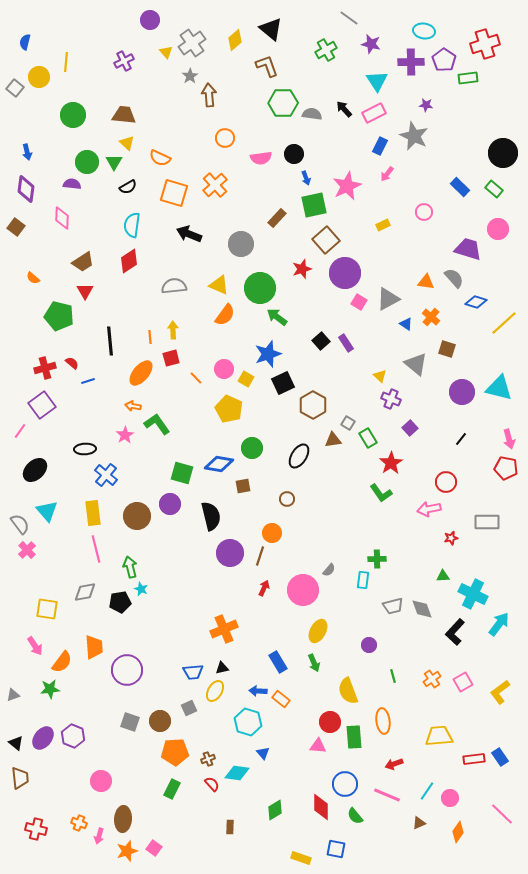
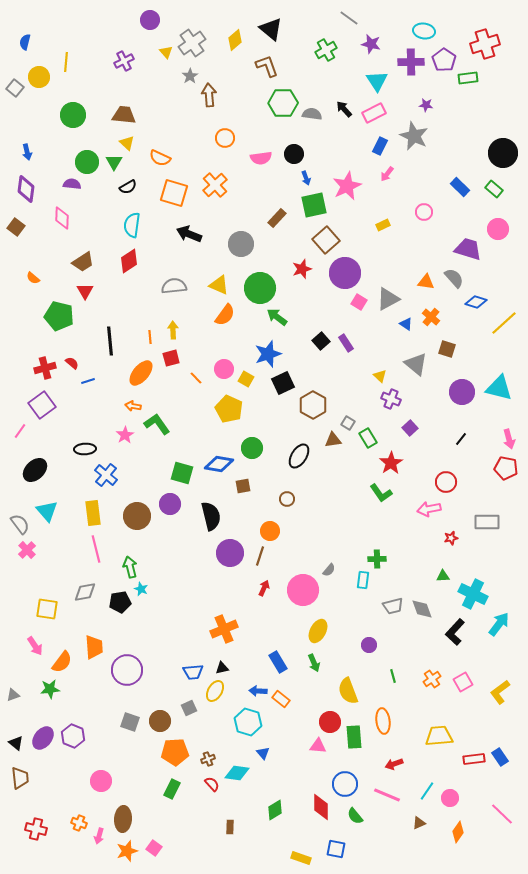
orange circle at (272, 533): moved 2 px left, 2 px up
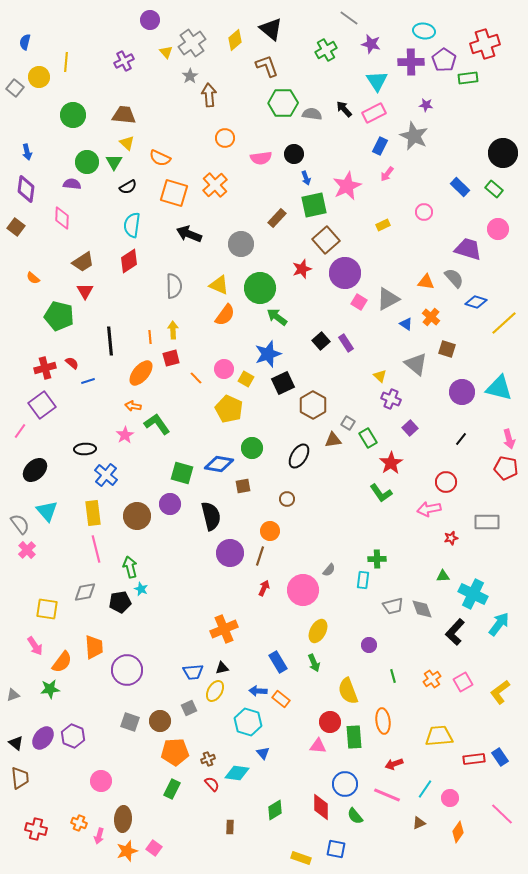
gray semicircle at (174, 286): rotated 95 degrees clockwise
cyan line at (427, 791): moved 2 px left, 2 px up
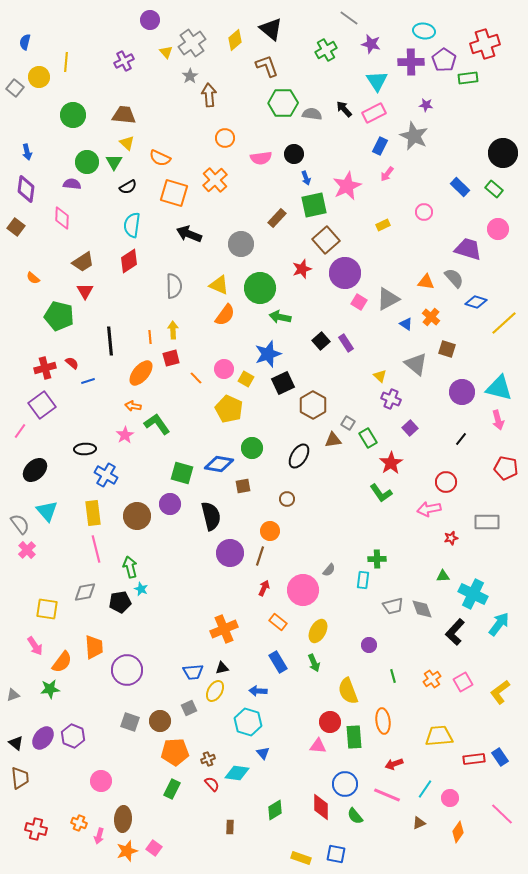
orange cross at (215, 185): moved 5 px up
green arrow at (277, 317): moved 3 px right; rotated 25 degrees counterclockwise
pink arrow at (509, 439): moved 11 px left, 19 px up
blue cross at (106, 475): rotated 10 degrees counterclockwise
orange rectangle at (281, 699): moved 3 px left, 77 px up
blue square at (336, 849): moved 5 px down
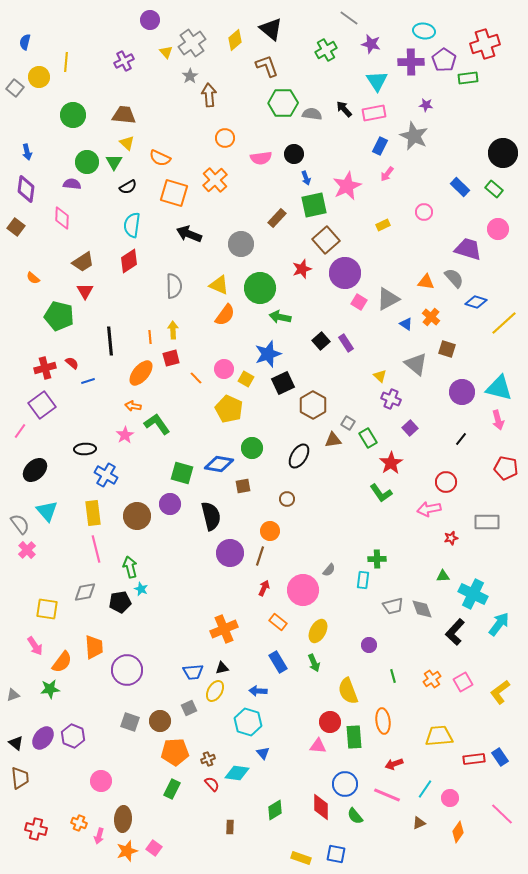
pink rectangle at (374, 113): rotated 15 degrees clockwise
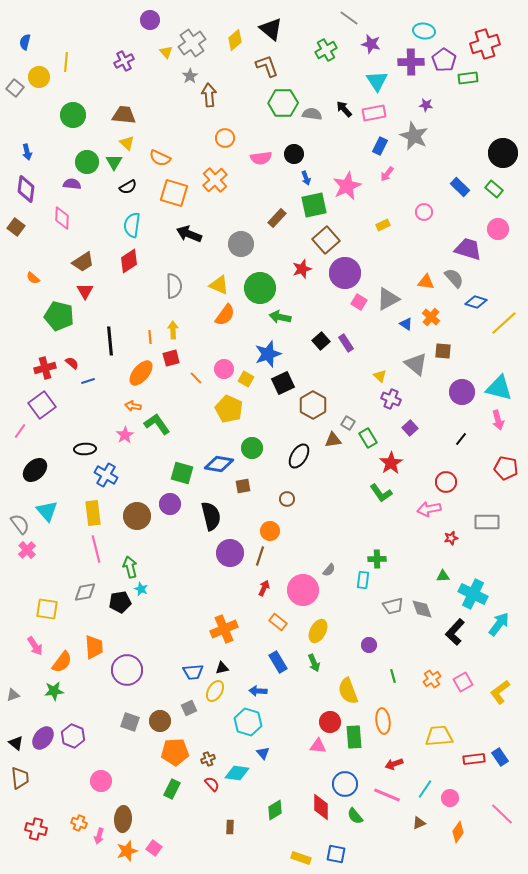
brown square at (447, 349): moved 4 px left, 2 px down; rotated 12 degrees counterclockwise
green star at (50, 689): moved 4 px right, 2 px down
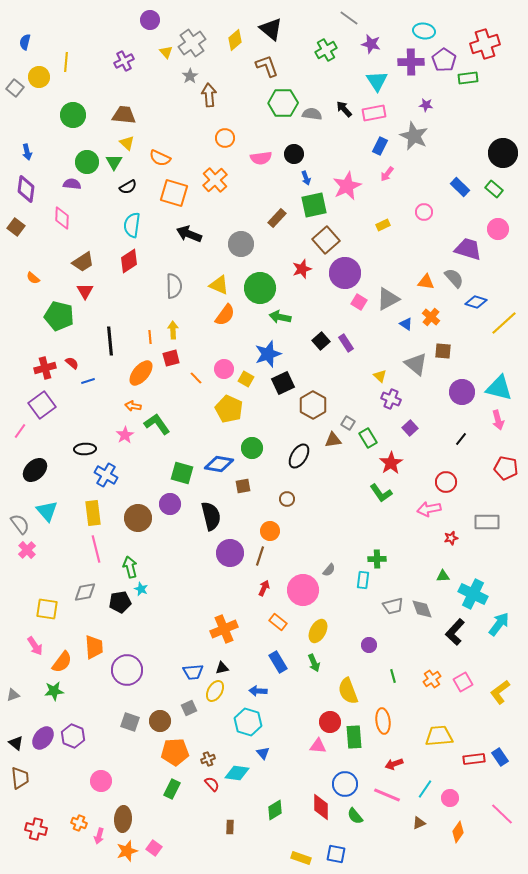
brown circle at (137, 516): moved 1 px right, 2 px down
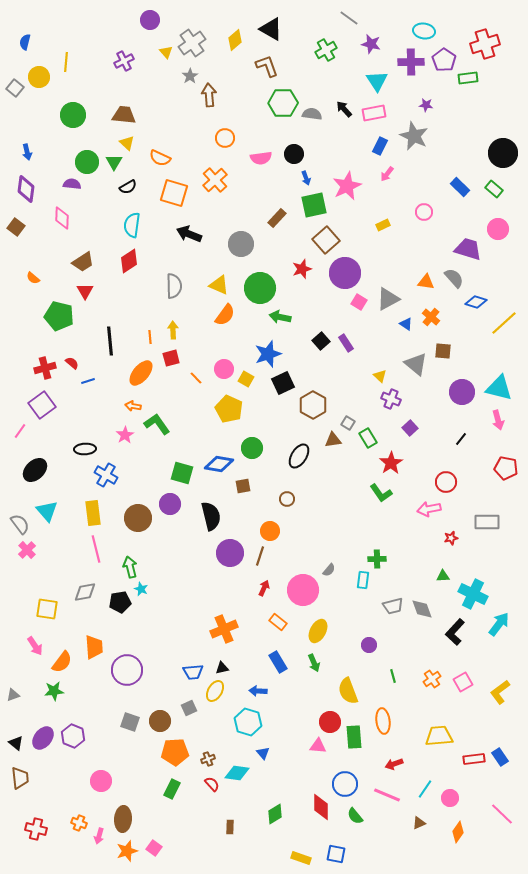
black triangle at (271, 29): rotated 10 degrees counterclockwise
green diamond at (275, 810): moved 4 px down
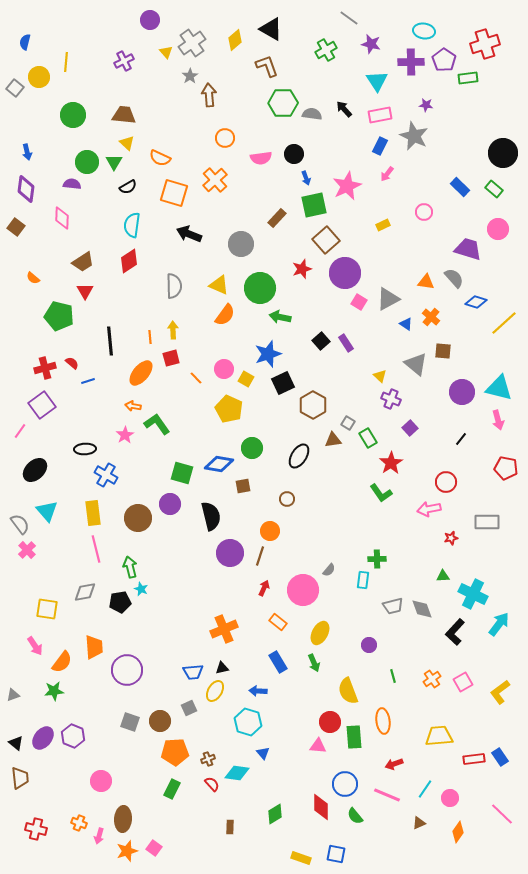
pink rectangle at (374, 113): moved 6 px right, 2 px down
yellow ellipse at (318, 631): moved 2 px right, 2 px down
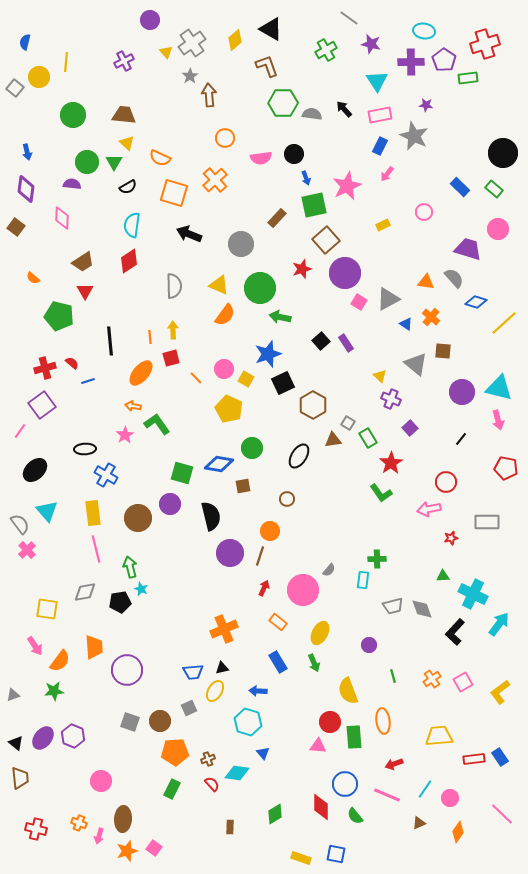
orange semicircle at (62, 662): moved 2 px left, 1 px up
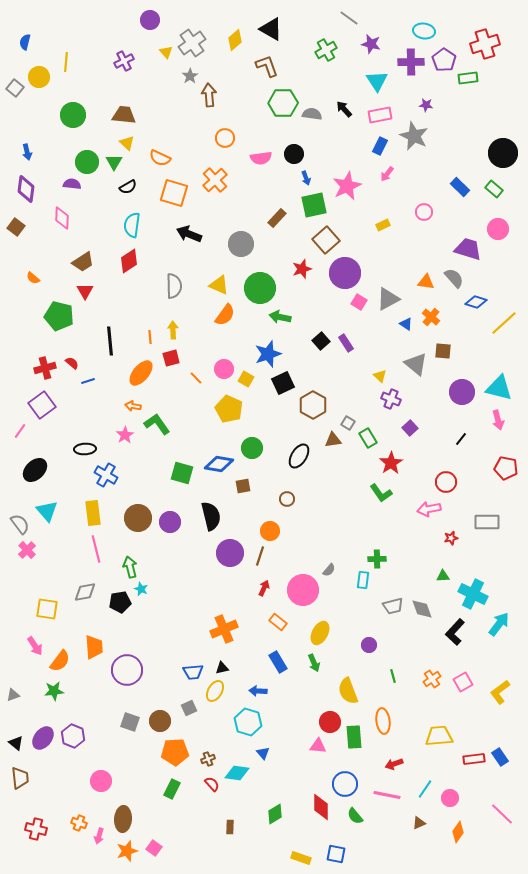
purple circle at (170, 504): moved 18 px down
pink line at (387, 795): rotated 12 degrees counterclockwise
